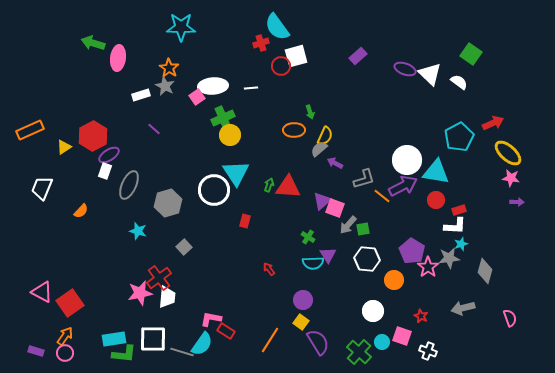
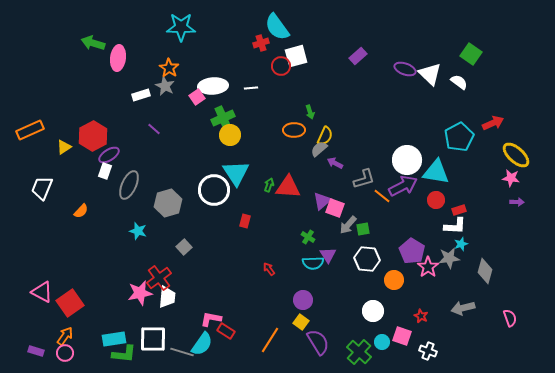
yellow ellipse at (508, 153): moved 8 px right, 2 px down
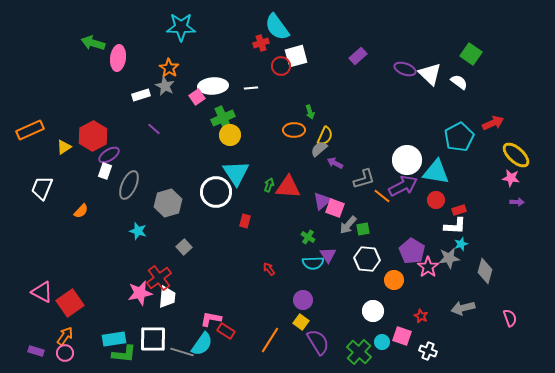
white circle at (214, 190): moved 2 px right, 2 px down
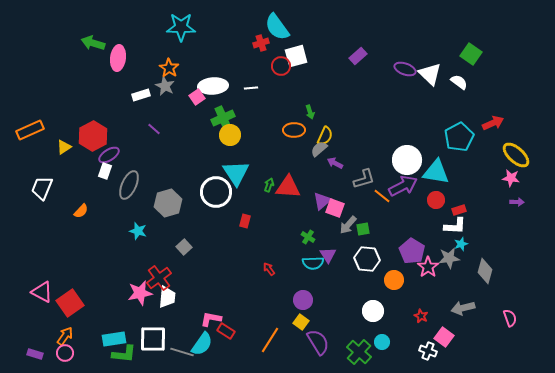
pink square at (402, 336): moved 42 px right, 1 px down; rotated 18 degrees clockwise
purple rectangle at (36, 351): moved 1 px left, 3 px down
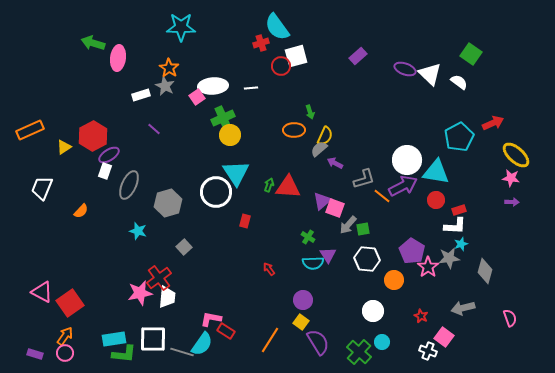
purple arrow at (517, 202): moved 5 px left
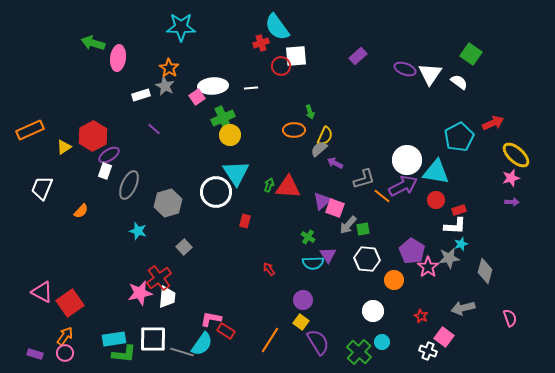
white square at (296, 56): rotated 10 degrees clockwise
white triangle at (430, 74): rotated 20 degrees clockwise
pink star at (511, 178): rotated 24 degrees counterclockwise
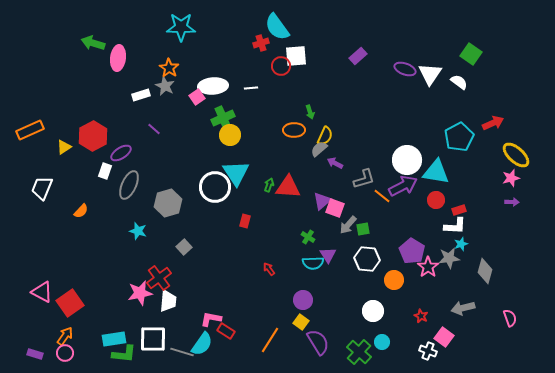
purple ellipse at (109, 155): moved 12 px right, 2 px up
white circle at (216, 192): moved 1 px left, 5 px up
white trapezoid at (167, 297): moved 1 px right, 4 px down
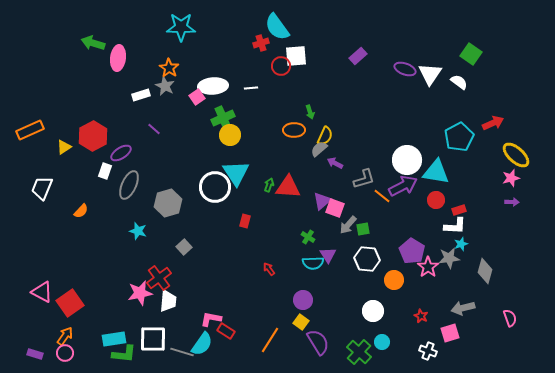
pink square at (444, 337): moved 6 px right, 4 px up; rotated 36 degrees clockwise
